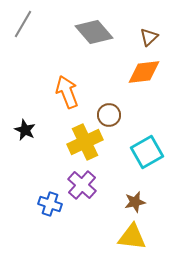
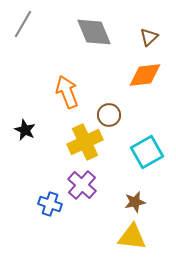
gray diamond: rotated 18 degrees clockwise
orange diamond: moved 1 px right, 3 px down
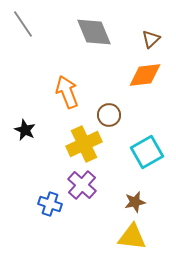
gray line: rotated 64 degrees counterclockwise
brown triangle: moved 2 px right, 2 px down
yellow cross: moved 1 px left, 2 px down
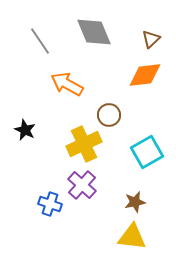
gray line: moved 17 px right, 17 px down
orange arrow: moved 8 px up; rotated 40 degrees counterclockwise
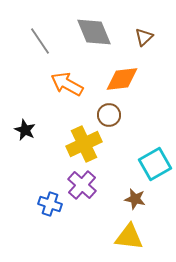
brown triangle: moved 7 px left, 2 px up
orange diamond: moved 23 px left, 4 px down
cyan square: moved 8 px right, 12 px down
brown star: moved 3 px up; rotated 25 degrees clockwise
yellow triangle: moved 3 px left
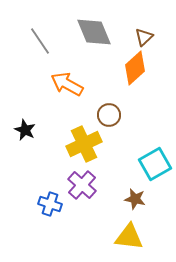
orange diamond: moved 13 px right, 11 px up; rotated 36 degrees counterclockwise
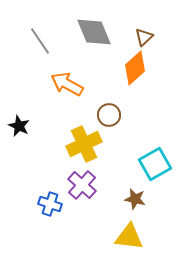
black star: moved 6 px left, 4 px up
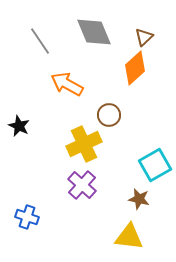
cyan square: moved 1 px down
brown star: moved 4 px right
blue cross: moved 23 px left, 13 px down
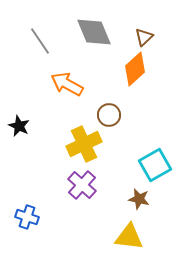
orange diamond: moved 1 px down
